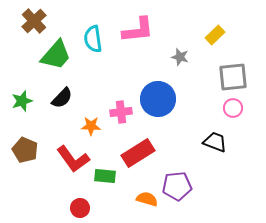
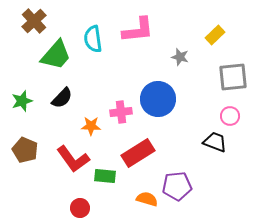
pink circle: moved 3 px left, 8 px down
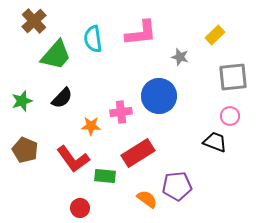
pink L-shape: moved 3 px right, 3 px down
blue circle: moved 1 px right, 3 px up
orange semicircle: rotated 20 degrees clockwise
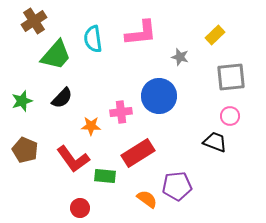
brown cross: rotated 10 degrees clockwise
gray square: moved 2 px left
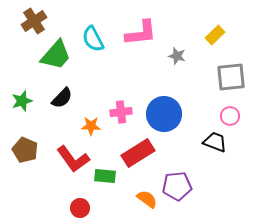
cyan semicircle: rotated 20 degrees counterclockwise
gray star: moved 3 px left, 1 px up
blue circle: moved 5 px right, 18 px down
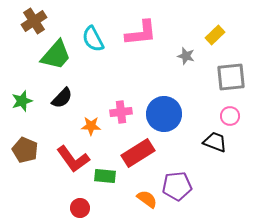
gray star: moved 9 px right
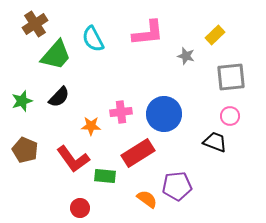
brown cross: moved 1 px right, 3 px down
pink L-shape: moved 7 px right
black semicircle: moved 3 px left, 1 px up
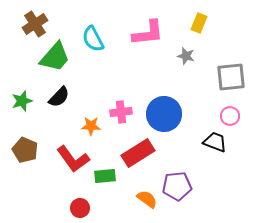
yellow rectangle: moved 16 px left, 12 px up; rotated 24 degrees counterclockwise
green trapezoid: moved 1 px left, 2 px down
green rectangle: rotated 10 degrees counterclockwise
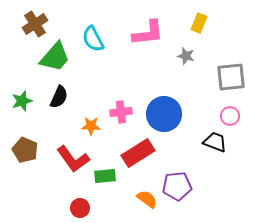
black semicircle: rotated 20 degrees counterclockwise
